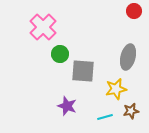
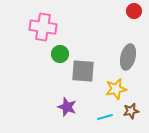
pink cross: rotated 36 degrees counterclockwise
purple star: moved 1 px down
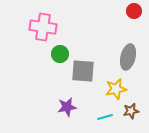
purple star: rotated 30 degrees counterclockwise
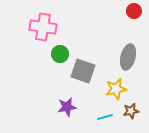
gray square: rotated 15 degrees clockwise
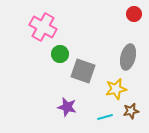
red circle: moved 3 px down
pink cross: rotated 20 degrees clockwise
purple star: rotated 24 degrees clockwise
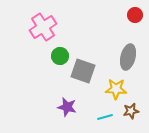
red circle: moved 1 px right, 1 px down
pink cross: rotated 28 degrees clockwise
green circle: moved 2 px down
yellow star: rotated 15 degrees clockwise
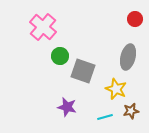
red circle: moved 4 px down
pink cross: rotated 16 degrees counterclockwise
yellow star: rotated 20 degrees clockwise
